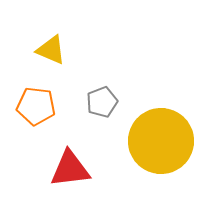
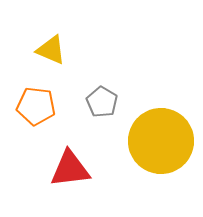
gray pentagon: rotated 20 degrees counterclockwise
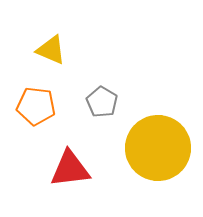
yellow circle: moved 3 px left, 7 px down
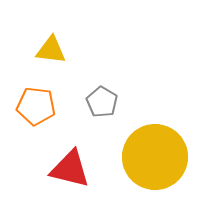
yellow triangle: rotated 16 degrees counterclockwise
yellow circle: moved 3 px left, 9 px down
red triangle: rotated 21 degrees clockwise
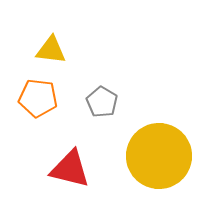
orange pentagon: moved 2 px right, 8 px up
yellow circle: moved 4 px right, 1 px up
